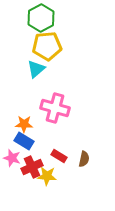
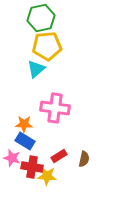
green hexagon: rotated 16 degrees clockwise
pink cross: rotated 8 degrees counterclockwise
blue rectangle: moved 1 px right
red rectangle: rotated 63 degrees counterclockwise
red cross: rotated 35 degrees clockwise
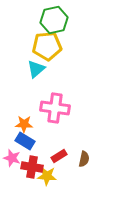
green hexagon: moved 13 px right, 2 px down
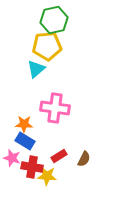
brown semicircle: rotated 14 degrees clockwise
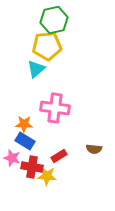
brown semicircle: moved 10 px right, 10 px up; rotated 70 degrees clockwise
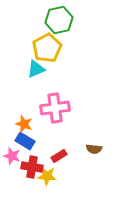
green hexagon: moved 5 px right
yellow pentagon: moved 2 px down; rotated 24 degrees counterclockwise
cyan triangle: rotated 18 degrees clockwise
pink cross: rotated 16 degrees counterclockwise
orange star: rotated 18 degrees clockwise
pink star: moved 2 px up
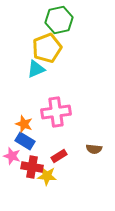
yellow pentagon: rotated 8 degrees clockwise
pink cross: moved 1 px right, 4 px down
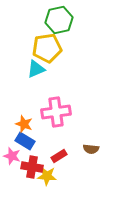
yellow pentagon: rotated 12 degrees clockwise
brown semicircle: moved 3 px left
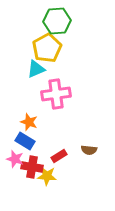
green hexagon: moved 2 px left, 1 px down; rotated 8 degrees clockwise
yellow pentagon: rotated 20 degrees counterclockwise
pink cross: moved 18 px up
orange star: moved 5 px right, 2 px up
brown semicircle: moved 2 px left, 1 px down
pink star: moved 3 px right, 3 px down
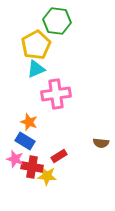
green hexagon: rotated 12 degrees clockwise
yellow pentagon: moved 11 px left, 3 px up
brown semicircle: moved 12 px right, 7 px up
